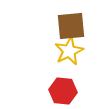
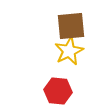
red hexagon: moved 5 px left
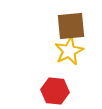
red hexagon: moved 3 px left
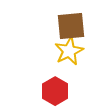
red hexagon: rotated 24 degrees clockwise
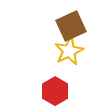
brown square: rotated 20 degrees counterclockwise
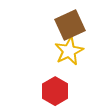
brown square: moved 1 px left, 1 px up
